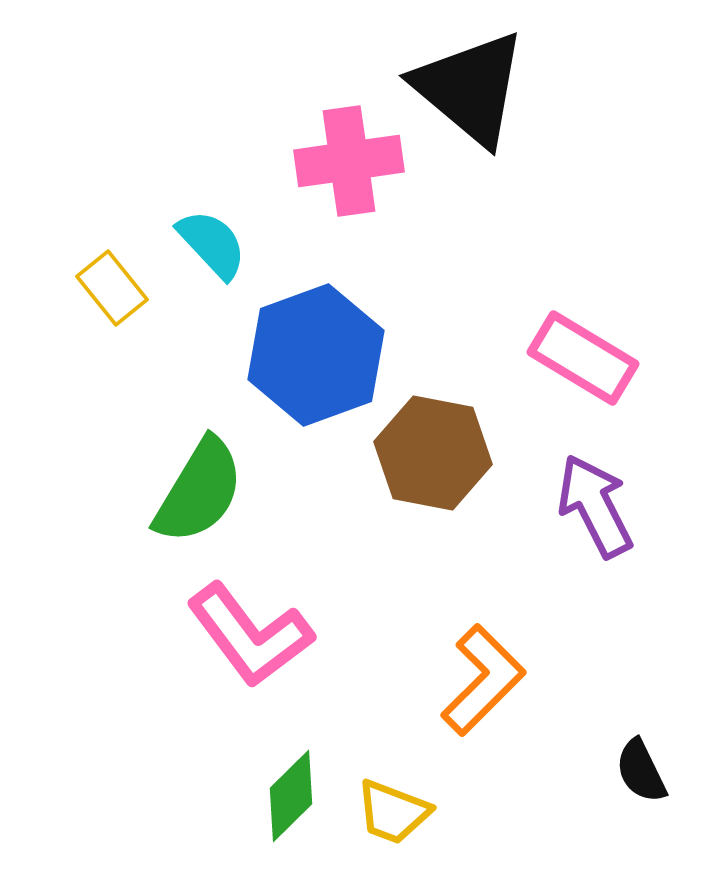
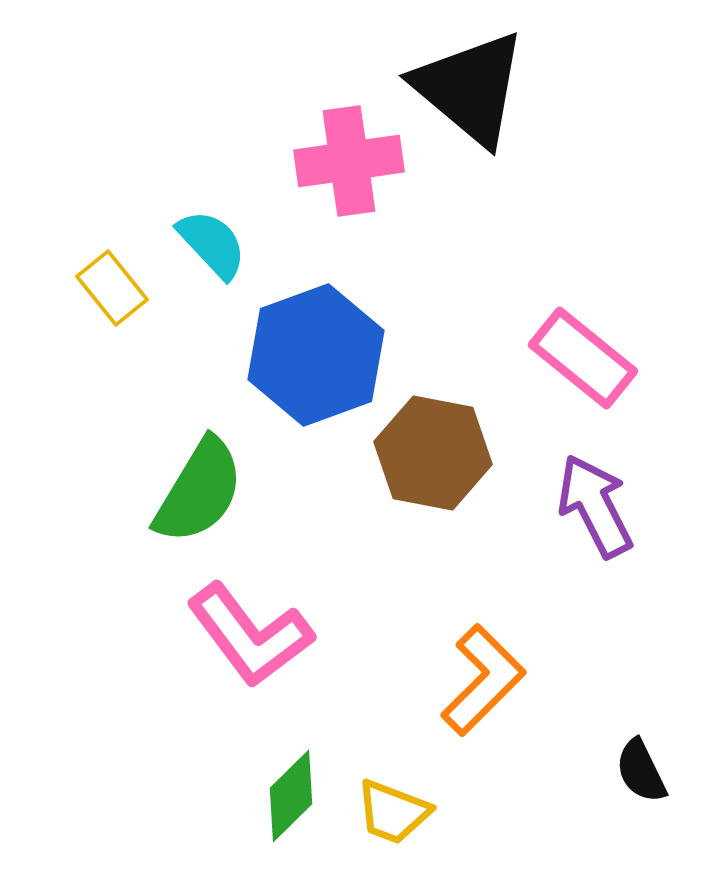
pink rectangle: rotated 8 degrees clockwise
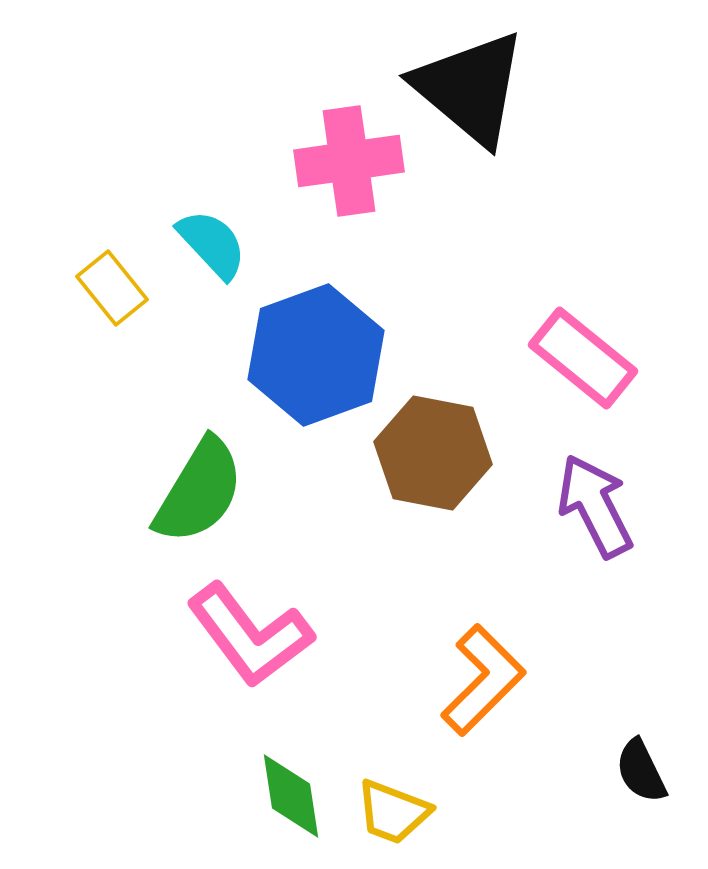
green diamond: rotated 54 degrees counterclockwise
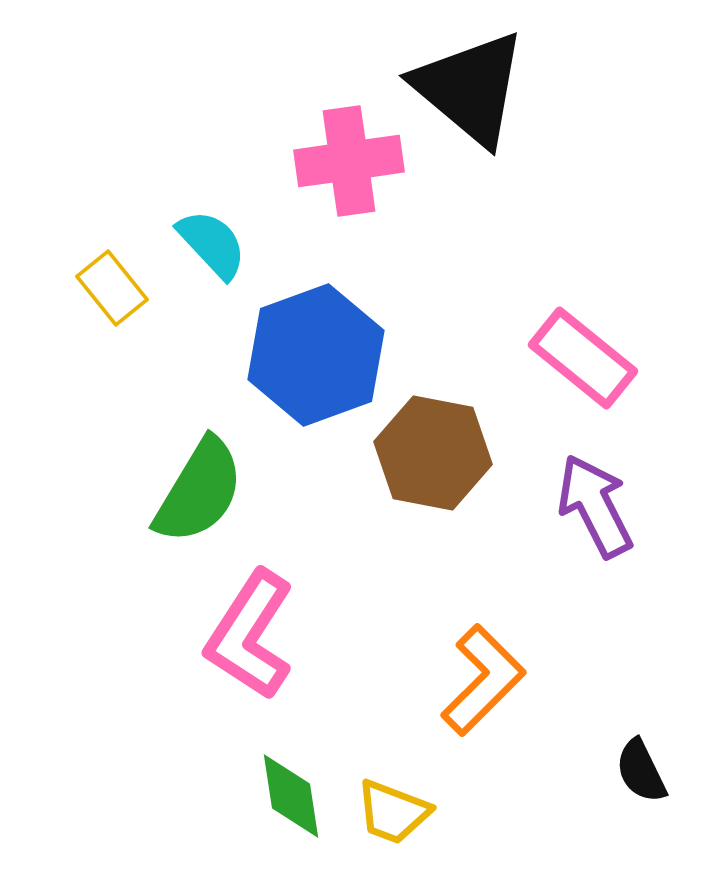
pink L-shape: rotated 70 degrees clockwise
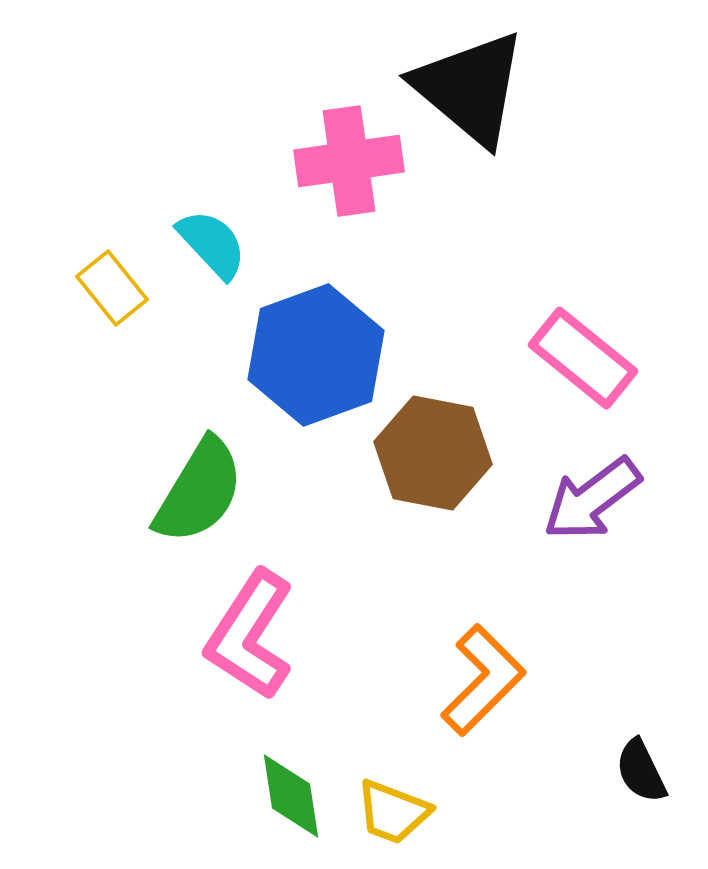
purple arrow: moved 3 px left, 7 px up; rotated 100 degrees counterclockwise
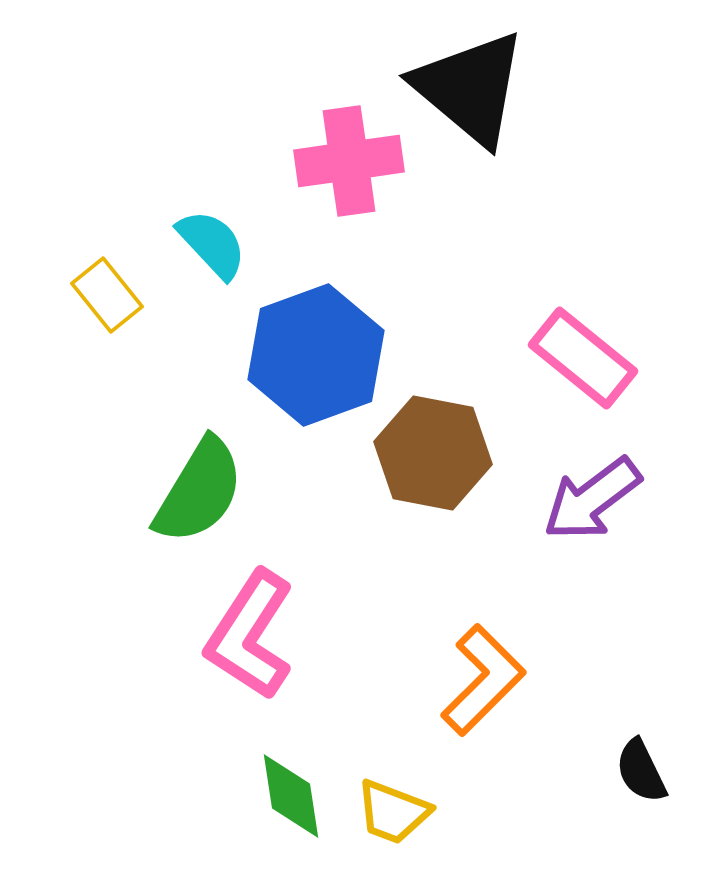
yellow rectangle: moved 5 px left, 7 px down
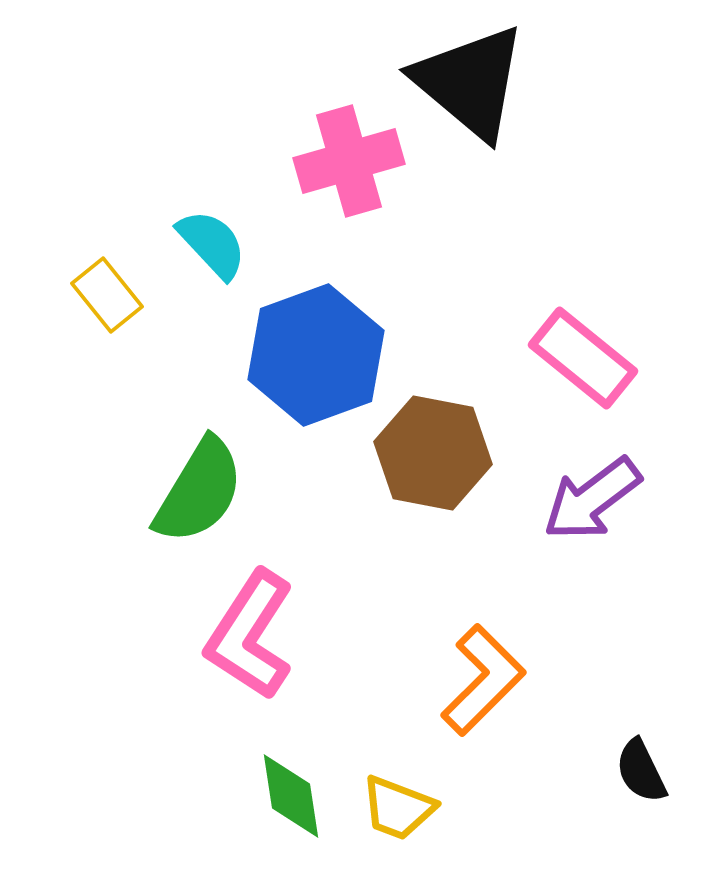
black triangle: moved 6 px up
pink cross: rotated 8 degrees counterclockwise
yellow trapezoid: moved 5 px right, 4 px up
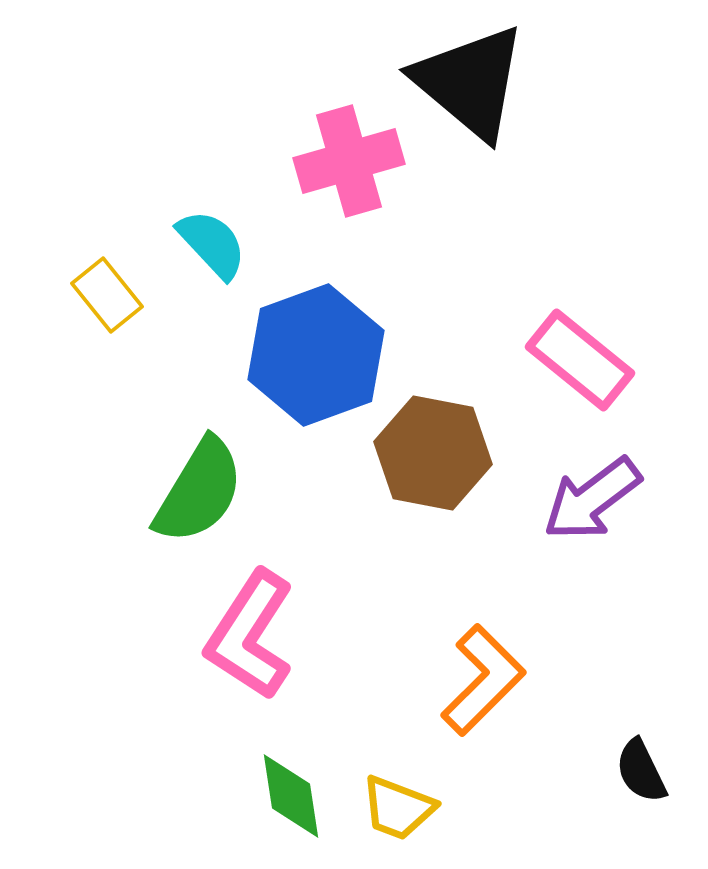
pink rectangle: moved 3 px left, 2 px down
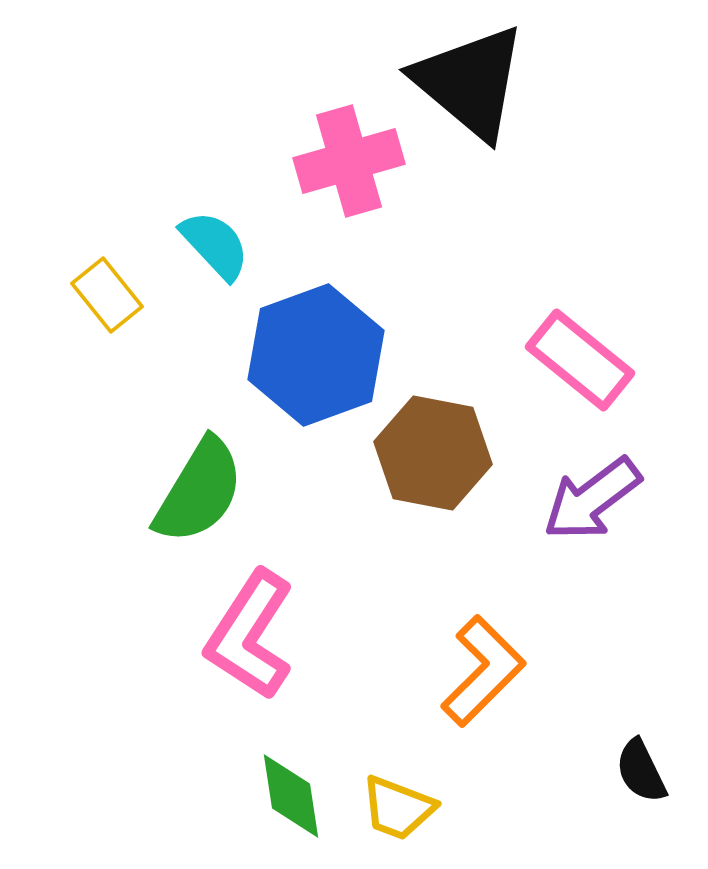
cyan semicircle: moved 3 px right, 1 px down
orange L-shape: moved 9 px up
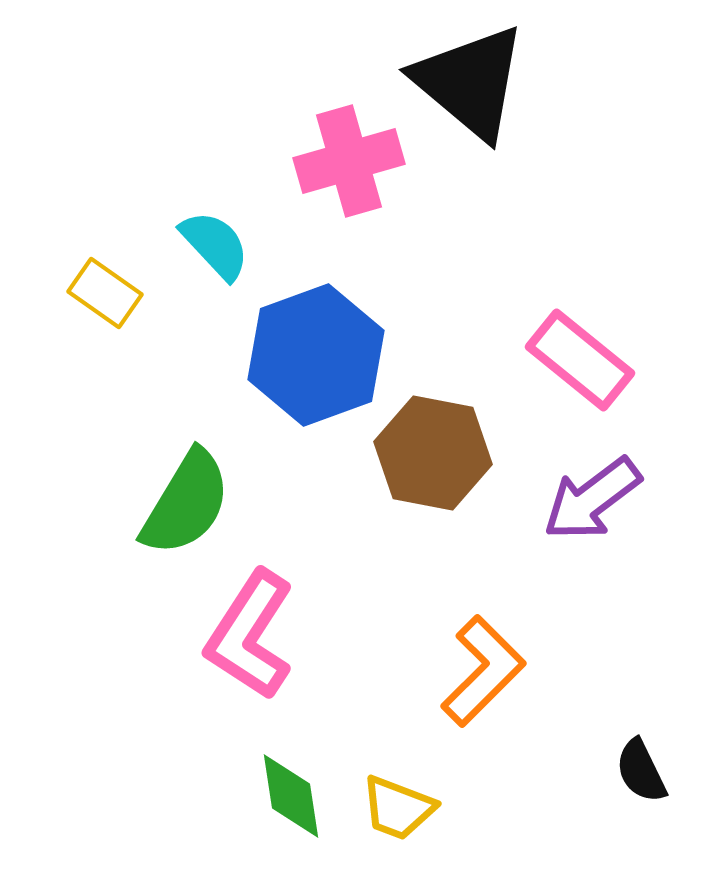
yellow rectangle: moved 2 px left, 2 px up; rotated 16 degrees counterclockwise
green semicircle: moved 13 px left, 12 px down
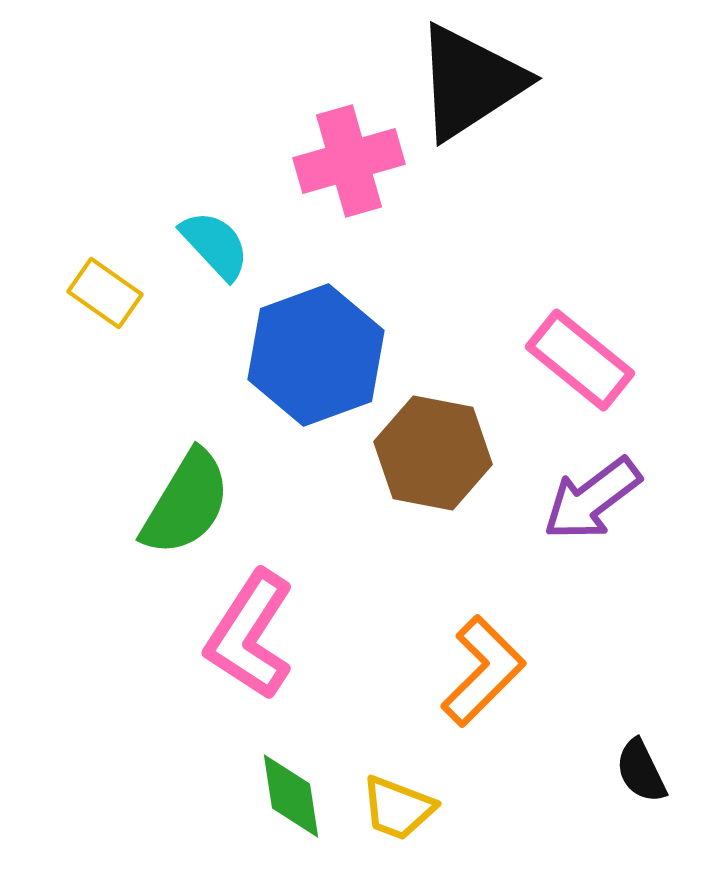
black triangle: rotated 47 degrees clockwise
